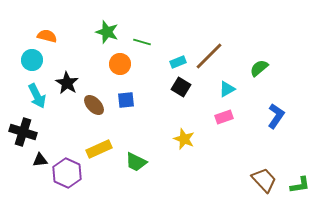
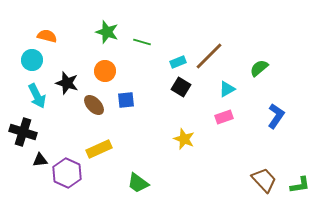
orange circle: moved 15 px left, 7 px down
black star: rotated 15 degrees counterclockwise
green trapezoid: moved 2 px right, 21 px down; rotated 10 degrees clockwise
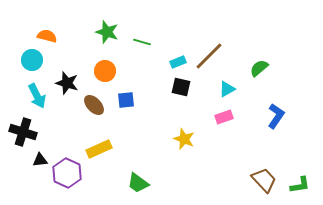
black square: rotated 18 degrees counterclockwise
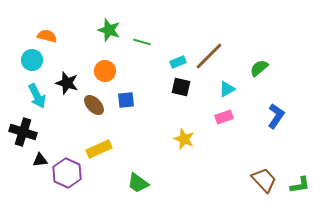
green star: moved 2 px right, 2 px up
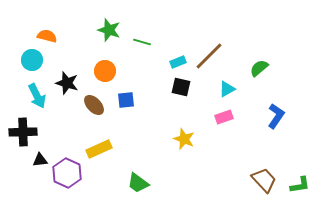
black cross: rotated 20 degrees counterclockwise
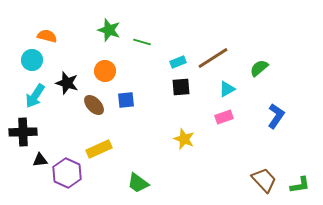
brown line: moved 4 px right, 2 px down; rotated 12 degrees clockwise
black square: rotated 18 degrees counterclockwise
cyan arrow: moved 2 px left; rotated 60 degrees clockwise
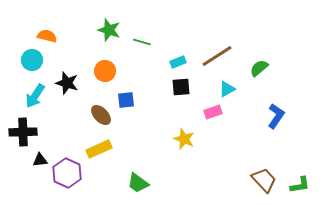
brown line: moved 4 px right, 2 px up
brown ellipse: moved 7 px right, 10 px down
pink rectangle: moved 11 px left, 5 px up
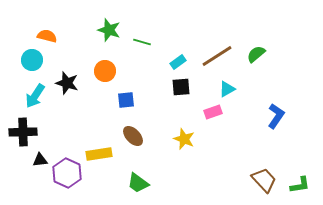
cyan rectangle: rotated 14 degrees counterclockwise
green semicircle: moved 3 px left, 14 px up
brown ellipse: moved 32 px right, 21 px down
yellow rectangle: moved 5 px down; rotated 15 degrees clockwise
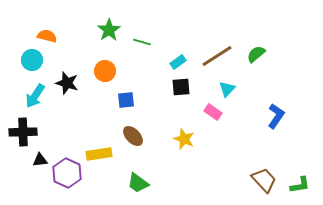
green star: rotated 20 degrees clockwise
cyan triangle: rotated 18 degrees counterclockwise
pink rectangle: rotated 54 degrees clockwise
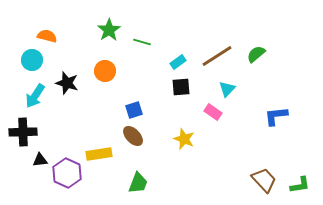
blue square: moved 8 px right, 10 px down; rotated 12 degrees counterclockwise
blue L-shape: rotated 130 degrees counterclockwise
green trapezoid: rotated 105 degrees counterclockwise
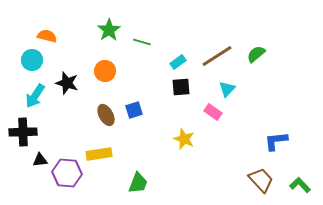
blue L-shape: moved 25 px down
brown ellipse: moved 27 px left, 21 px up; rotated 15 degrees clockwise
purple hexagon: rotated 20 degrees counterclockwise
brown trapezoid: moved 3 px left
green L-shape: rotated 125 degrees counterclockwise
